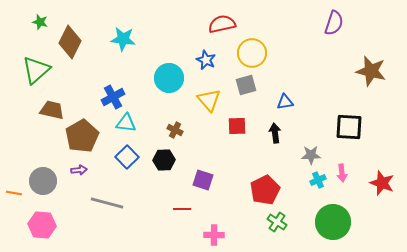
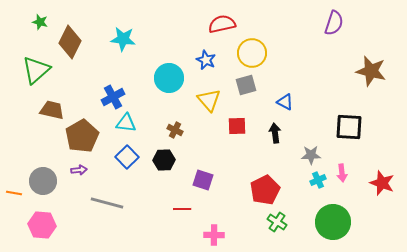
blue triangle: rotated 36 degrees clockwise
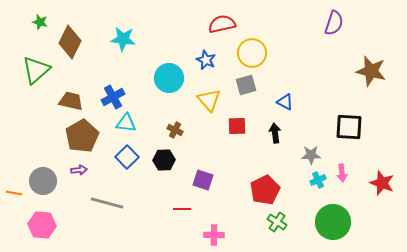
brown trapezoid: moved 19 px right, 9 px up
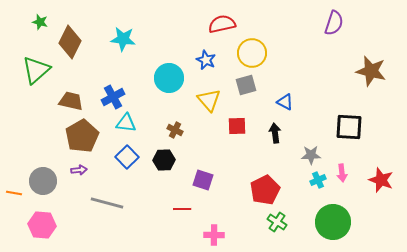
red star: moved 1 px left, 3 px up
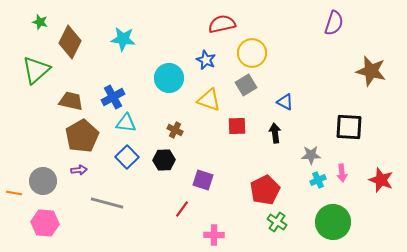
gray square: rotated 15 degrees counterclockwise
yellow triangle: rotated 30 degrees counterclockwise
red line: rotated 54 degrees counterclockwise
pink hexagon: moved 3 px right, 2 px up
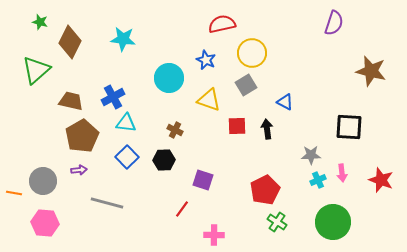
black arrow: moved 8 px left, 4 px up
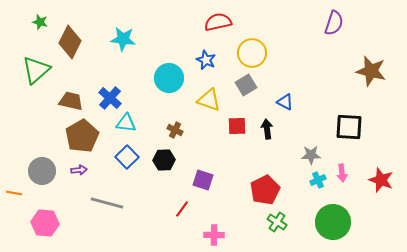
red semicircle: moved 4 px left, 2 px up
blue cross: moved 3 px left, 1 px down; rotated 20 degrees counterclockwise
gray circle: moved 1 px left, 10 px up
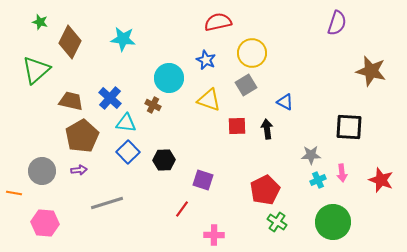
purple semicircle: moved 3 px right
brown cross: moved 22 px left, 25 px up
blue square: moved 1 px right, 5 px up
gray line: rotated 32 degrees counterclockwise
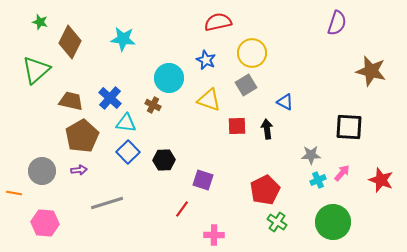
pink arrow: rotated 132 degrees counterclockwise
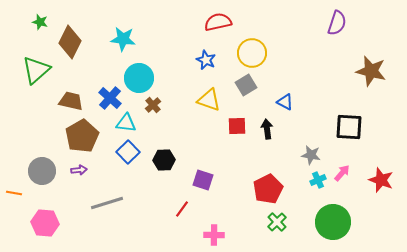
cyan circle: moved 30 px left
brown cross: rotated 21 degrees clockwise
gray star: rotated 12 degrees clockwise
red pentagon: moved 3 px right, 1 px up
green cross: rotated 12 degrees clockwise
